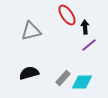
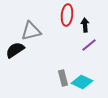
red ellipse: rotated 40 degrees clockwise
black arrow: moved 2 px up
black semicircle: moved 14 px left, 23 px up; rotated 18 degrees counterclockwise
gray rectangle: rotated 56 degrees counterclockwise
cyan diamond: rotated 25 degrees clockwise
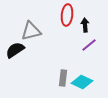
gray rectangle: rotated 21 degrees clockwise
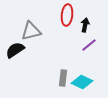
black arrow: rotated 16 degrees clockwise
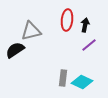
red ellipse: moved 5 px down
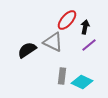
red ellipse: rotated 35 degrees clockwise
black arrow: moved 2 px down
gray triangle: moved 22 px right, 11 px down; rotated 40 degrees clockwise
black semicircle: moved 12 px right
gray rectangle: moved 1 px left, 2 px up
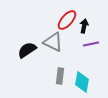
black arrow: moved 1 px left, 1 px up
purple line: moved 2 px right, 1 px up; rotated 28 degrees clockwise
gray rectangle: moved 2 px left
cyan diamond: rotated 75 degrees clockwise
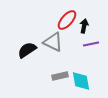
gray rectangle: rotated 70 degrees clockwise
cyan diamond: moved 1 px left, 1 px up; rotated 20 degrees counterclockwise
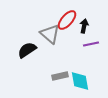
gray triangle: moved 3 px left, 8 px up; rotated 15 degrees clockwise
cyan diamond: moved 1 px left
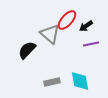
black arrow: moved 2 px right; rotated 136 degrees counterclockwise
black semicircle: rotated 12 degrees counterclockwise
gray rectangle: moved 8 px left, 6 px down
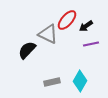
gray triangle: moved 2 px left; rotated 15 degrees counterclockwise
cyan diamond: rotated 40 degrees clockwise
